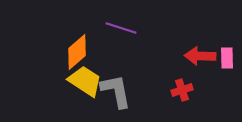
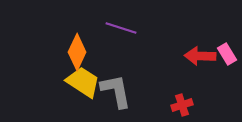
orange diamond: rotated 24 degrees counterclockwise
pink rectangle: moved 4 px up; rotated 30 degrees counterclockwise
yellow trapezoid: moved 2 px left, 1 px down
red cross: moved 15 px down
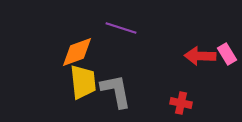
orange diamond: rotated 45 degrees clockwise
yellow trapezoid: rotated 51 degrees clockwise
red cross: moved 1 px left, 2 px up; rotated 30 degrees clockwise
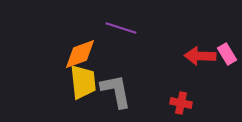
orange diamond: moved 3 px right, 2 px down
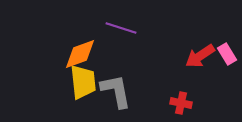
red arrow: rotated 36 degrees counterclockwise
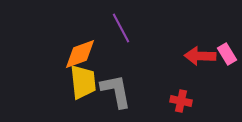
purple line: rotated 44 degrees clockwise
red arrow: rotated 36 degrees clockwise
red cross: moved 2 px up
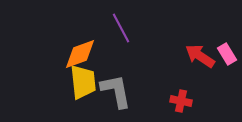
red arrow: rotated 32 degrees clockwise
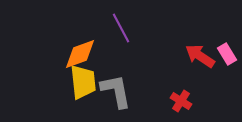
red cross: rotated 20 degrees clockwise
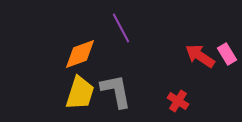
yellow trapezoid: moved 3 px left, 11 px down; rotated 24 degrees clockwise
red cross: moved 3 px left
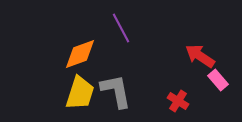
pink rectangle: moved 9 px left, 26 px down; rotated 10 degrees counterclockwise
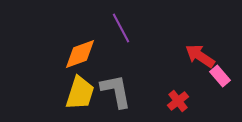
pink rectangle: moved 2 px right, 4 px up
red cross: rotated 20 degrees clockwise
